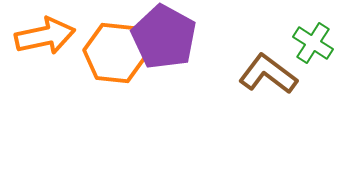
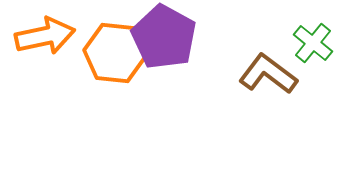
green cross: rotated 6 degrees clockwise
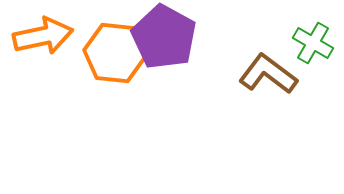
orange arrow: moved 2 px left
green cross: rotated 9 degrees counterclockwise
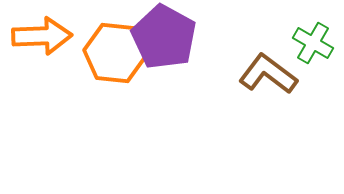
orange arrow: moved 1 px left; rotated 10 degrees clockwise
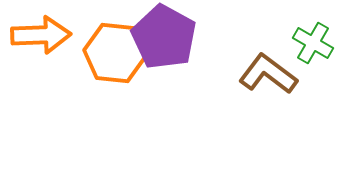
orange arrow: moved 1 px left, 1 px up
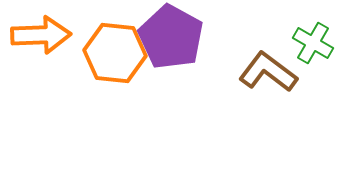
purple pentagon: moved 7 px right
brown L-shape: moved 2 px up
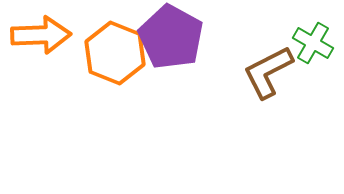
orange hexagon: rotated 16 degrees clockwise
brown L-shape: rotated 64 degrees counterclockwise
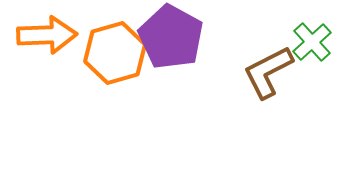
orange arrow: moved 6 px right
green cross: moved 1 px left, 1 px up; rotated 18 degrees clockwise
orange hexagon: rotated 22 degrees clockwise
